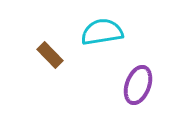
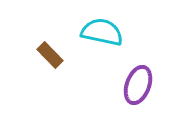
cyan semicircle: rotated 21 degrees clockwise
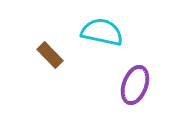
purple ellipse: moved 3 px left
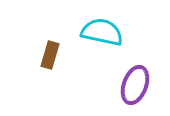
brown rectangle: rotated 60 degrees clockwise
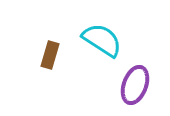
cyan semicircle: moved 8 px down; rotated 21 degrees clockwise
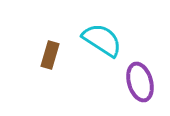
purple ellipse: moved 5 px right, 3 px up; rotated 36 degrees counterclockwise
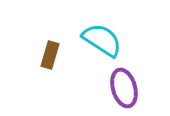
purple ellipse: moved 16 px left, 6 px down
